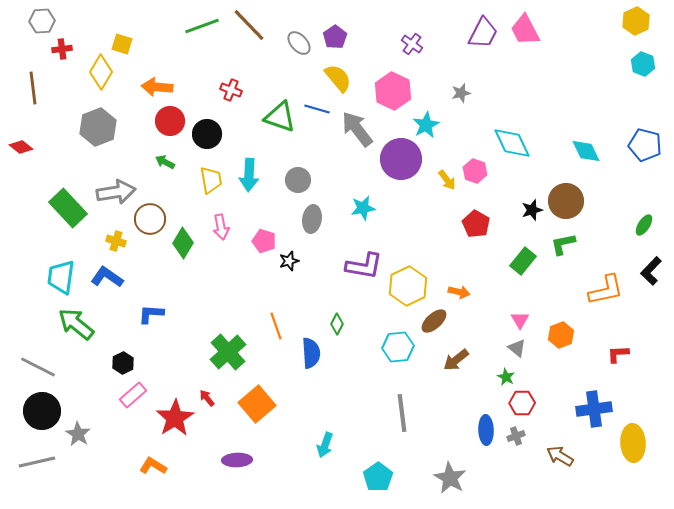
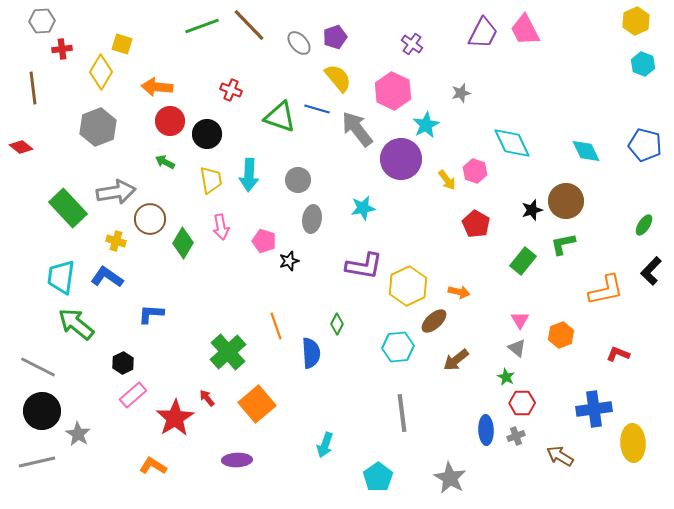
purple pentagon at (335, 37): rotated 15 degrees clockwise
red L-shape at (618, 354): rotated 25 degrees clockwise
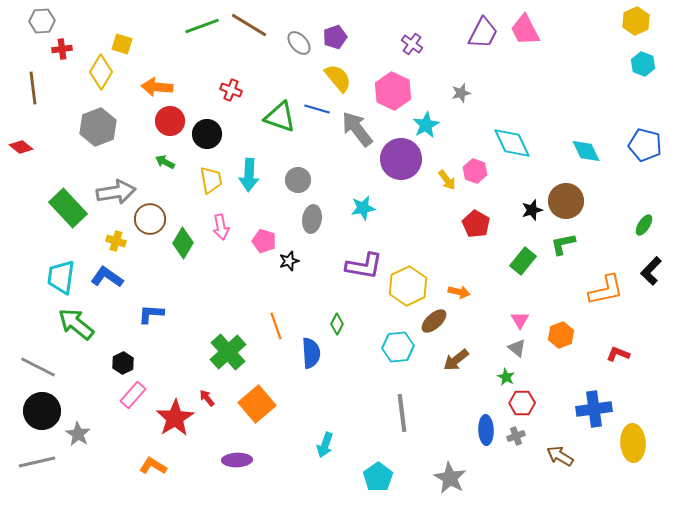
brown line at (249, 25): rotated 15 degrees counterclockwise
pink rectangle at (133, 395): rotated 8 degrees counterclockwise
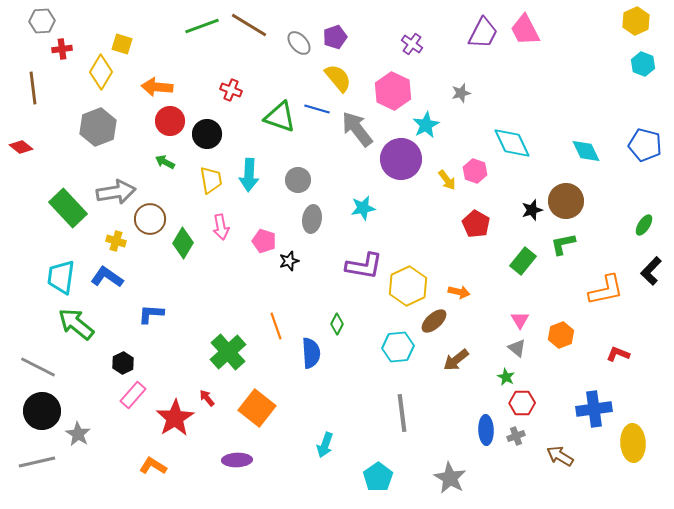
orange square at (257, 404): moved 4 px down; rotated 12 degrees counterclockwise
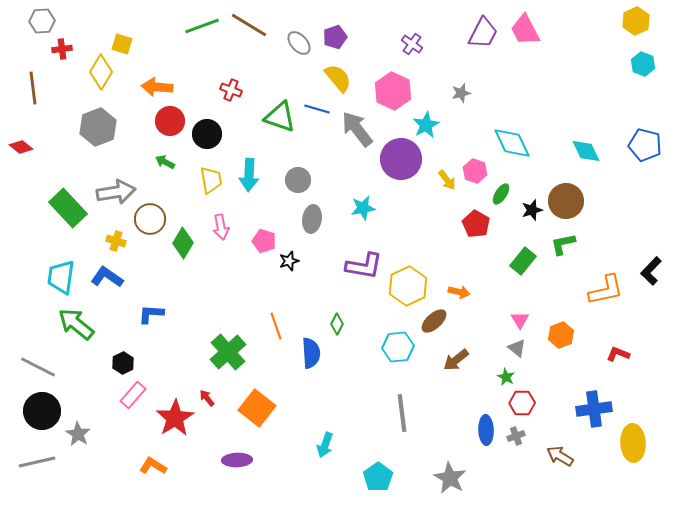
green ellipse at (644, 225): moved 143 px left, 31 px up
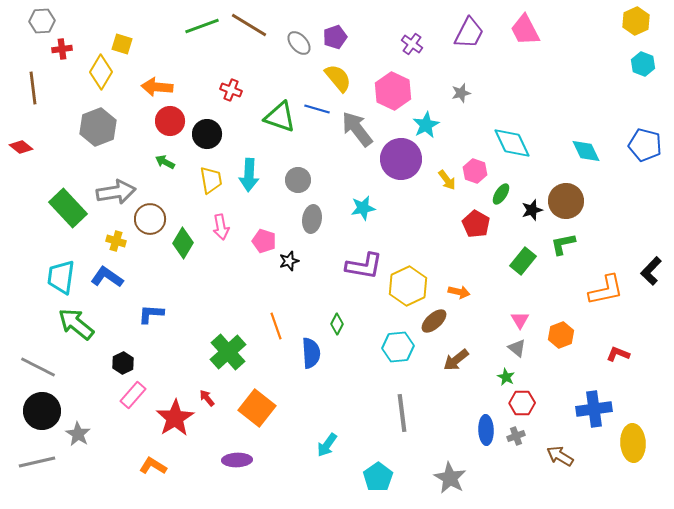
purple trapezoid at (483, 33): moved 14 px left
cyan arrow at (325, 445): moved 2 px right; rotated 15 degrees clockwise
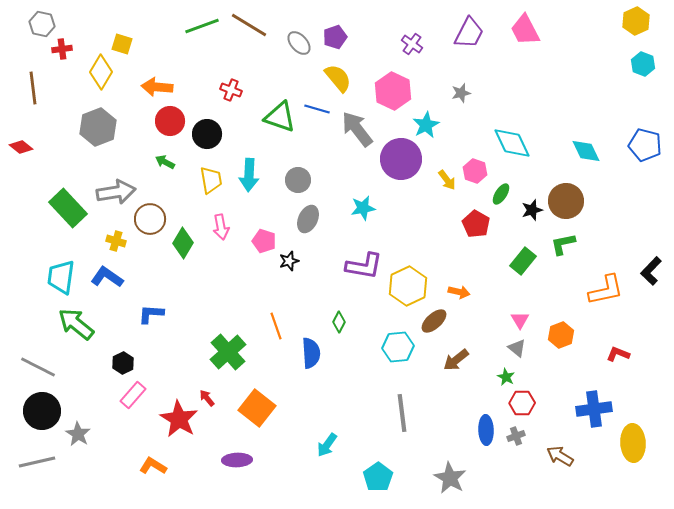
gray hexagon at (42, 21): moved 3 px down; rotated 15 degrees clockwise
gray ellipse at (312, 219): moved 4 px left; rotated 16 degrees clockwise
green diamond at (337, 324): moved 2 px right, 2 px up
red star at (175, 418): moved 4 px right, 1 px down; rotated 9 degrees counterclockwise
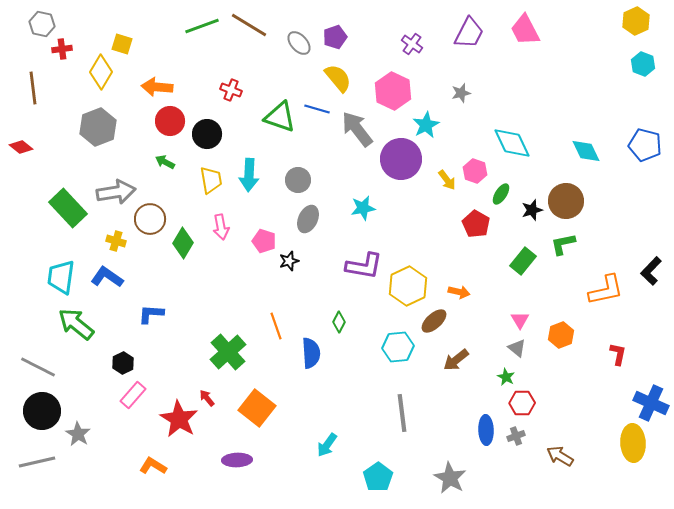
red L-shape at (618, 354): rotated 80 degrees clockwise
blue cross at (594, 409): moved 57 px right, 6 px up; rotated 32 degrees clockwise
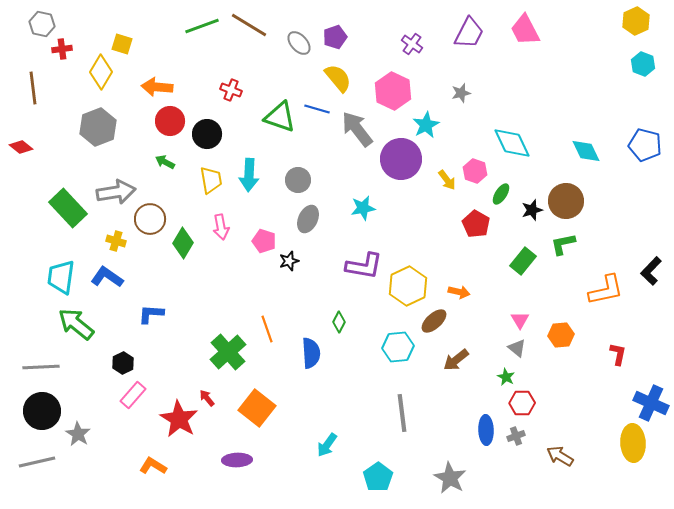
orange line at (276, 326): moved 9 px left, 3 px down
orange hexagon at (561, 335): rotated 15 degrees clockwise
gray line at (38, 367): moved 3 px right; rotated 30 degrees counterclockwise
